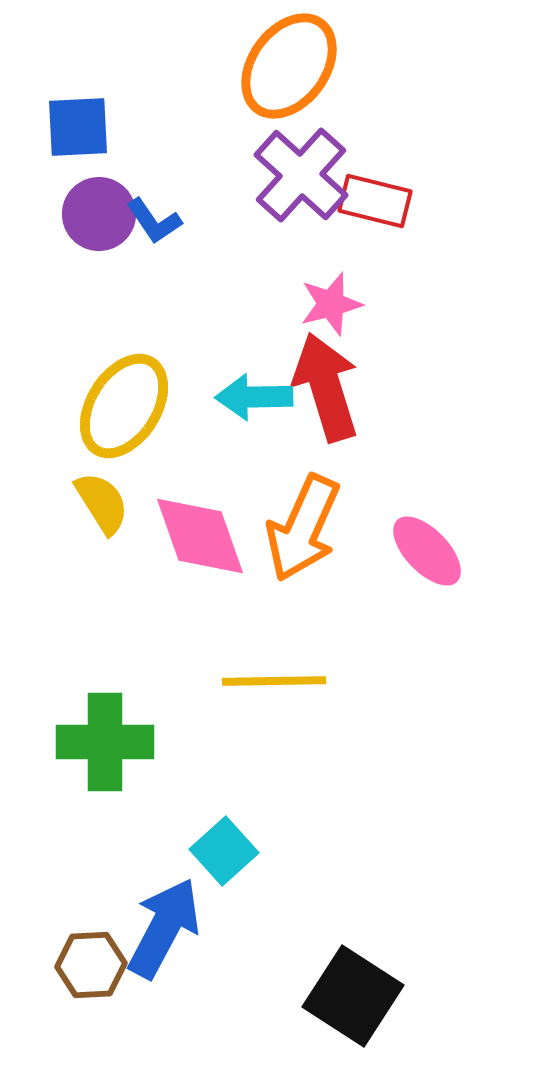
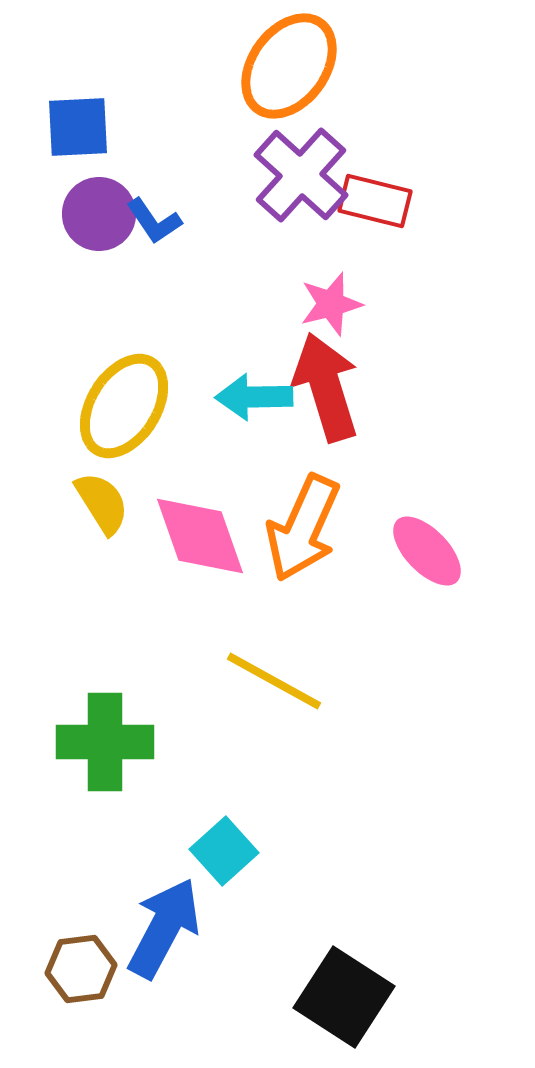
yellow line: rotated 30 degrees clockwise
brown hexagon: moved 10 px left, 4 px down; rotated 4 degrees counterclockwise
black square: moved 9 px left, 1 px down
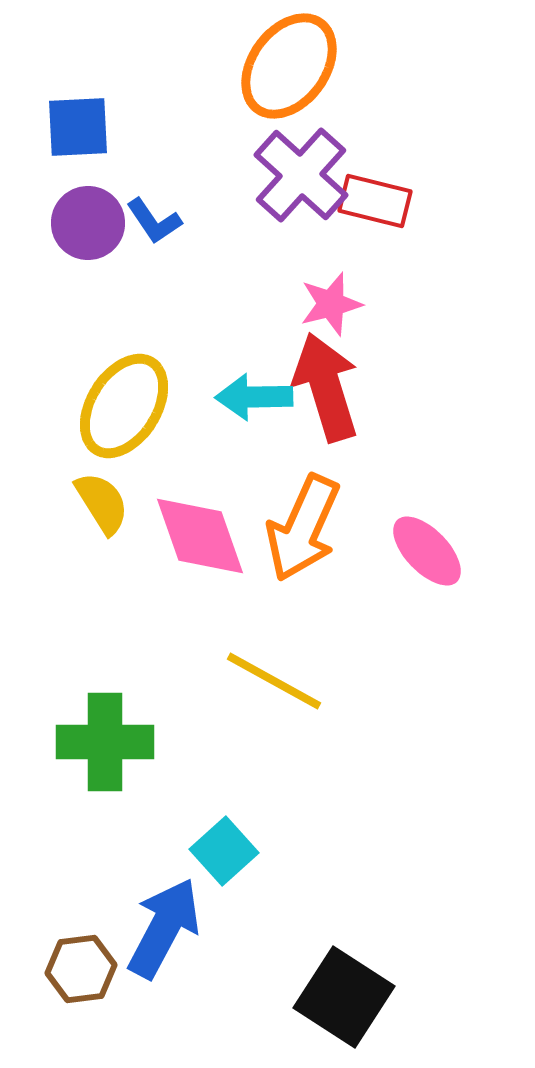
purple circle: moved 11 px left, 9 px down
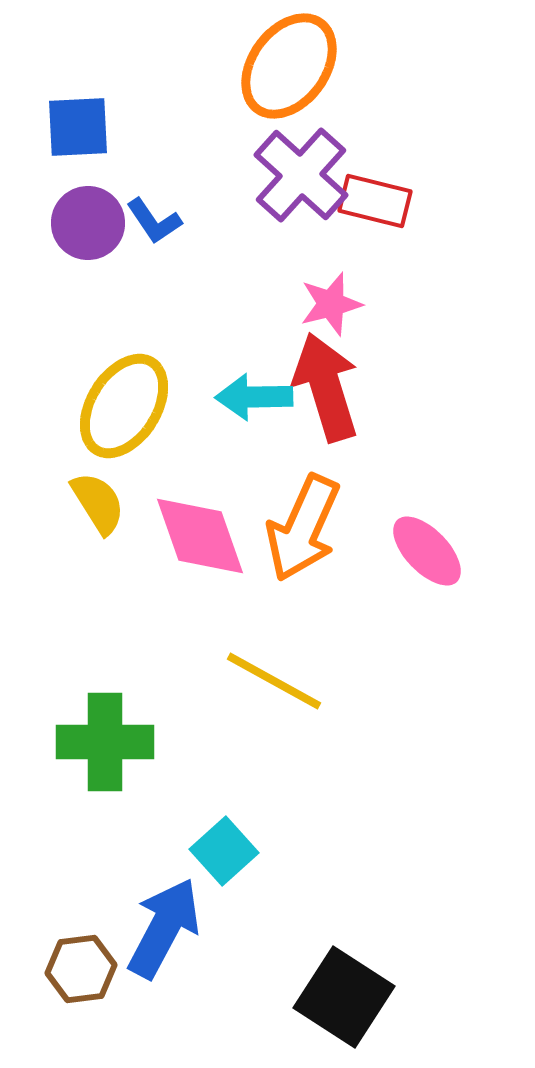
yellow semicircle: moved 4 px left
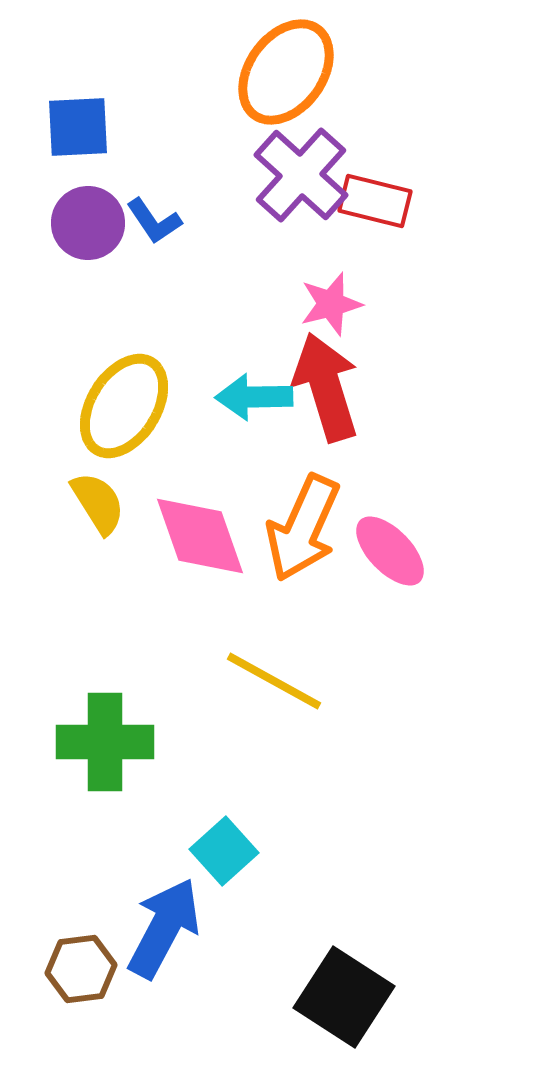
orange ellipse: moved 3 px left, 6 px down
pink ellipse: moved 37 px left
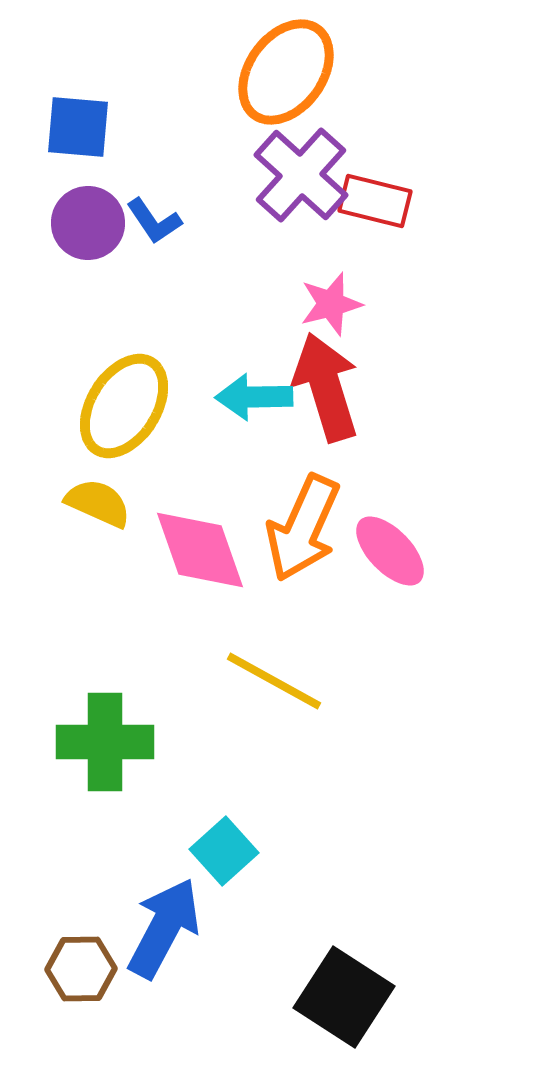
blue square: rotated 8 degrees clockwise
yellow semicircle: rotated 34 degrees counterclockwise
pink diamond: moved 14 px down
brown hexagon: rotated 6 degrees clockwise
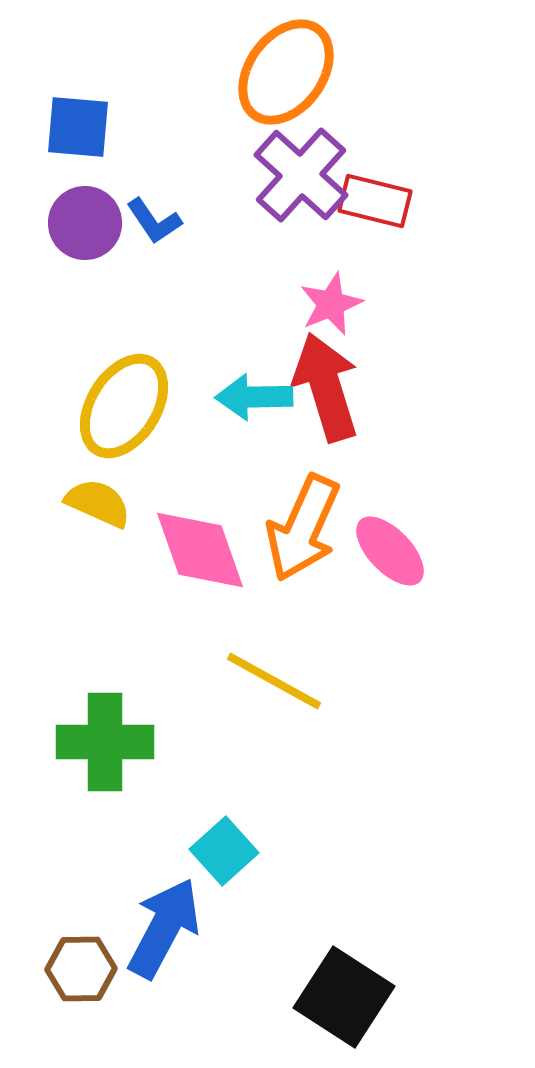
purple circle: moved 3 px left
pink star: rotated 8 degrees counterclockwise
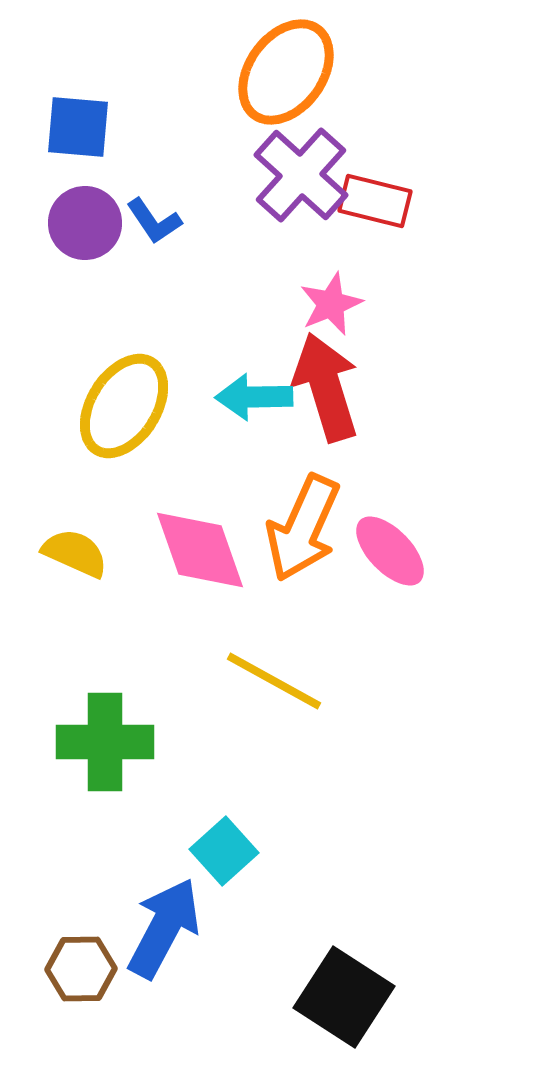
yellow semicircle: moved 23 px left, 50 px down
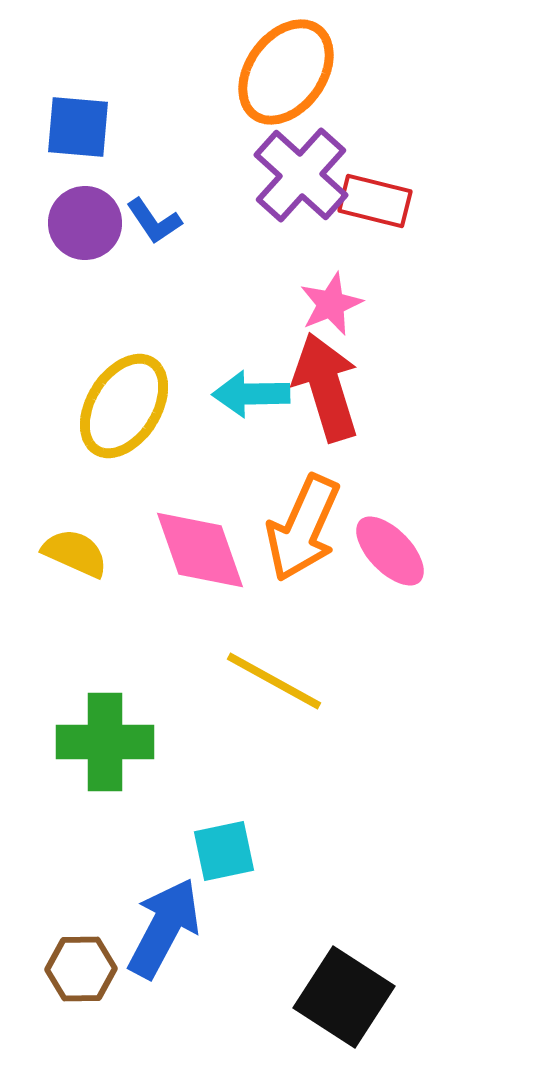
cyan arrow: moved 3 px left, 3 px up
cyan square: rotated 30 degrees clockwise
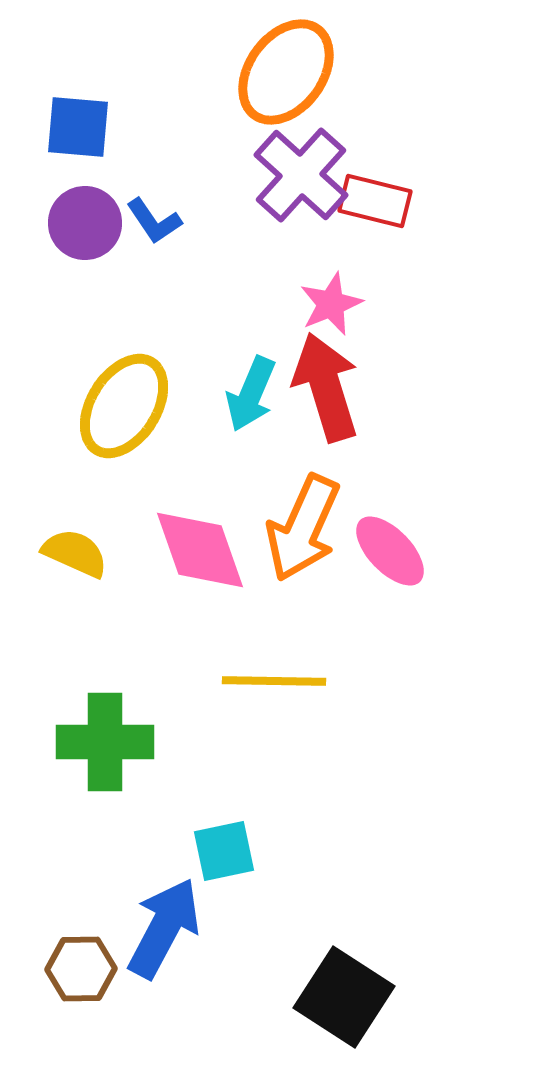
cyan arrow: rotated 66 degrees counterclockwise
yellow line: rotated 28 degrees counterclockwise
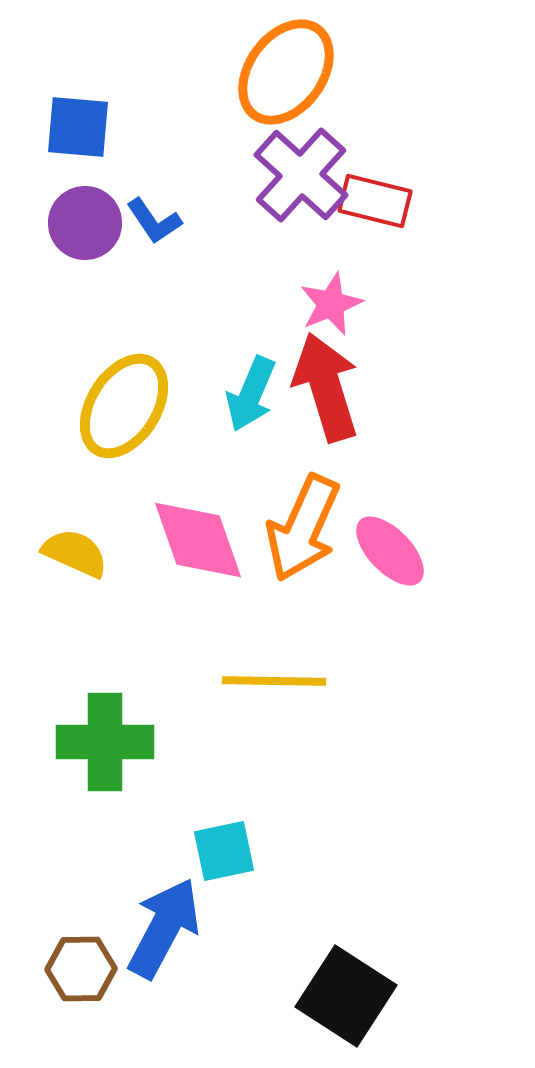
pink diamond: moved 2 px left, 10 px up
black square: moved 2 px right, 1 px up
